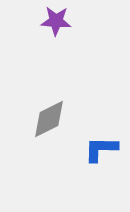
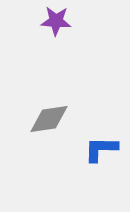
gray diamond: rotated 18 degrees clockwise
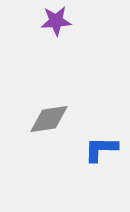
purple star: rotated 8 degrees counterclockwise
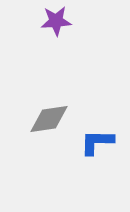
blue L-shape: moved 4 px left, 7 px up
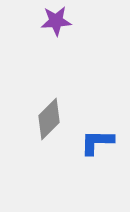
gray diamond: rotated 36 degrees counterclockwise
